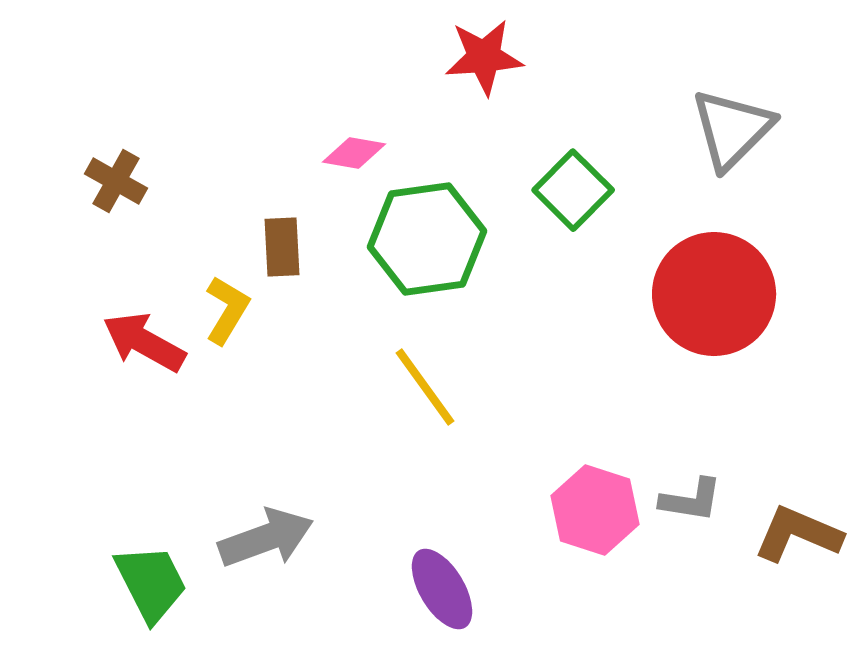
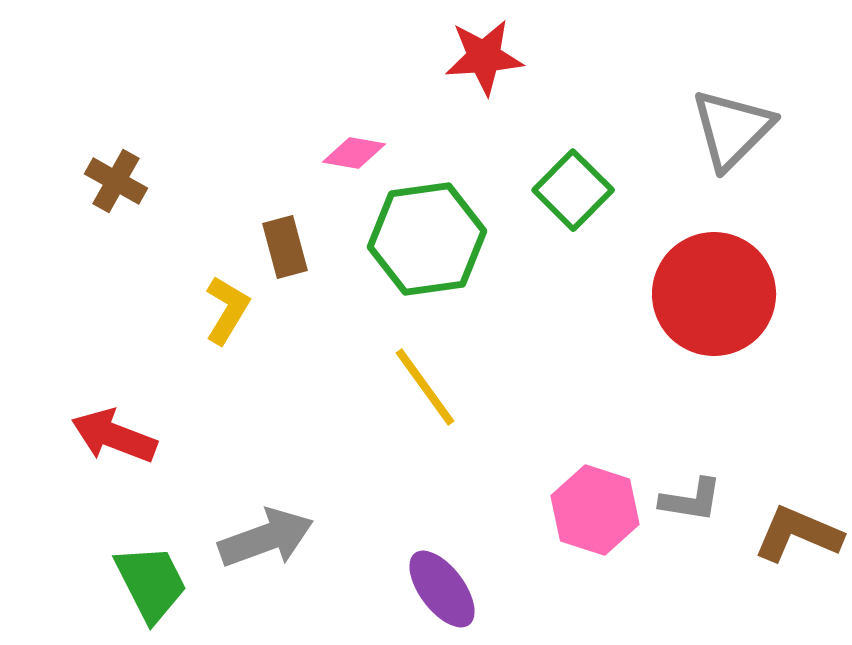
brown rectangle: moved 3 px right; rotated 12 degrees counterclockwise
red arrow: moved 30 px left, 94 px down; rotated 8 degrees counterclockwise
purple ellipse: rotated 6 degrees counterclockwise
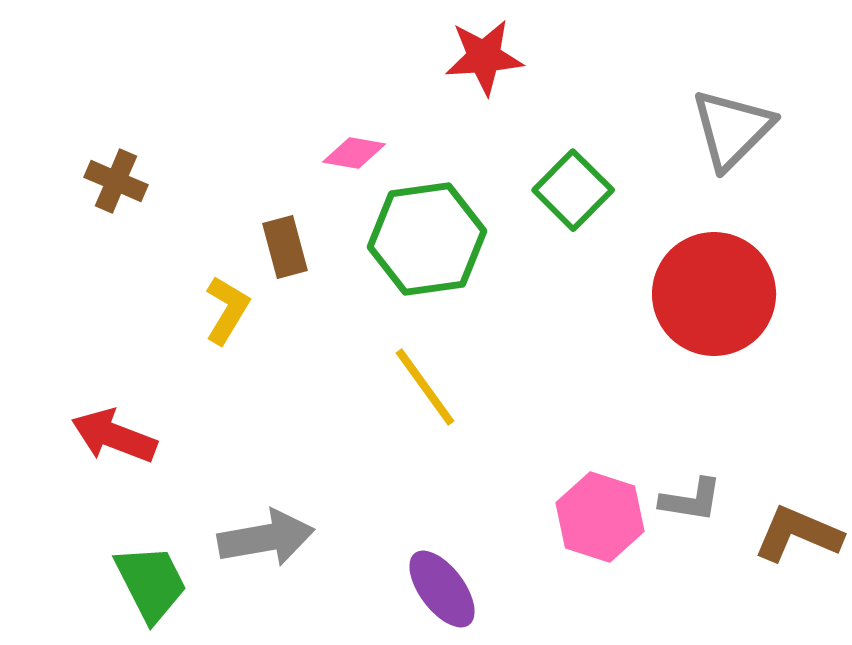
brown cross: rotated 6 degrees counterclockwise
pink hexagon: moved 5 px right, 7 px down
gray arrow: rotated 10 degrees clockwise
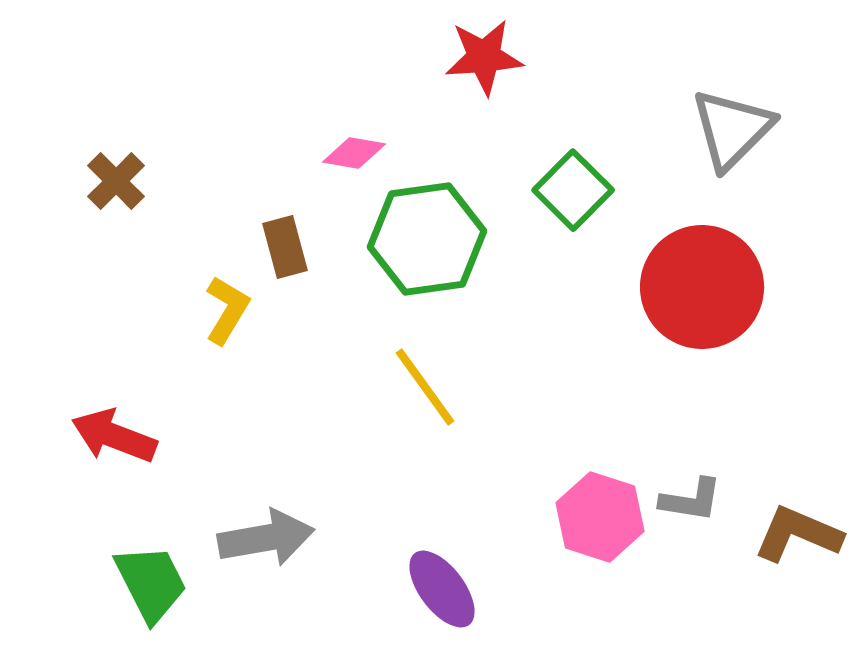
brown cross: rotated 22 degrees clockwise
red circle: moved 12 px left, 7 px up
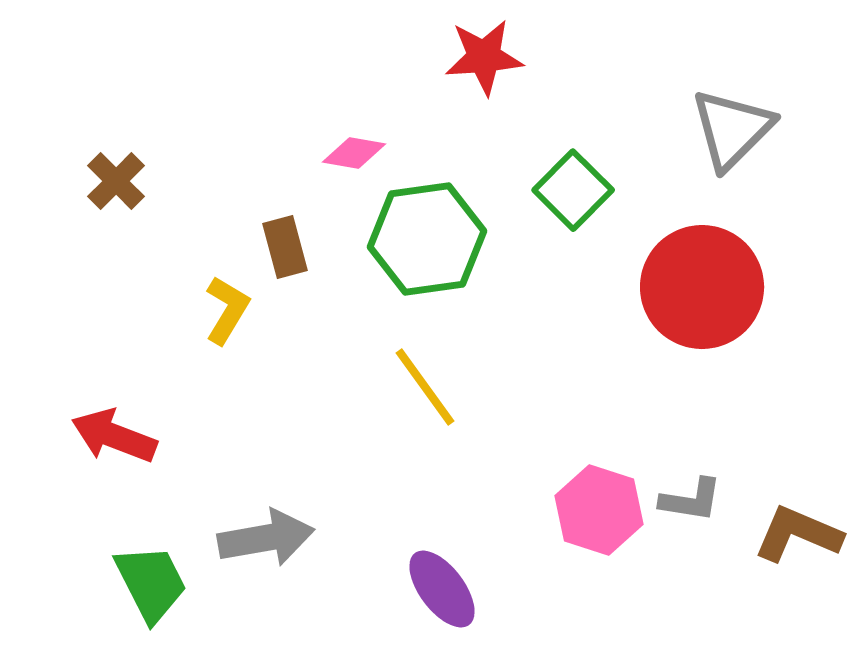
pink hexagon: moved 1 px left, 7 px up
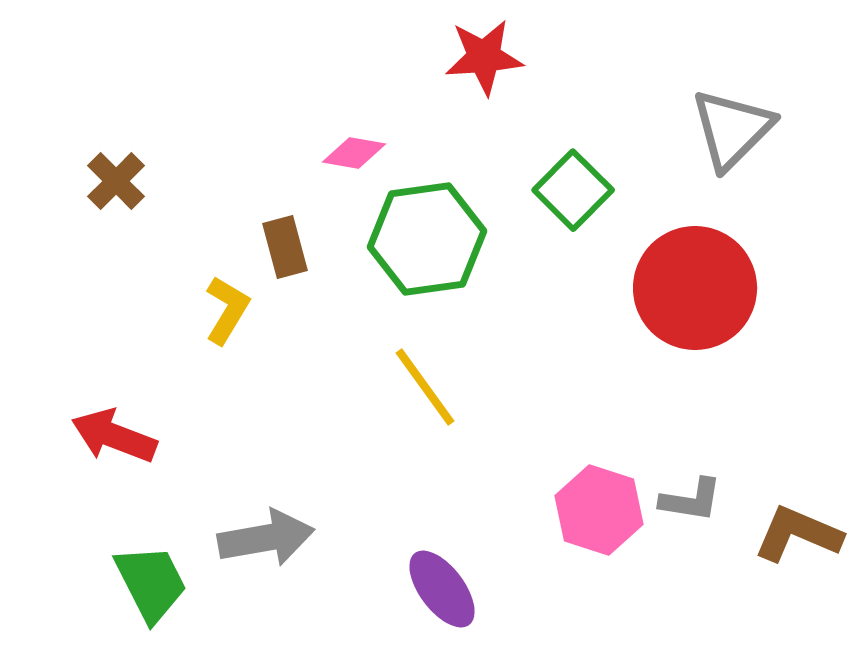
red circle: moved 7 px left, 1 px down
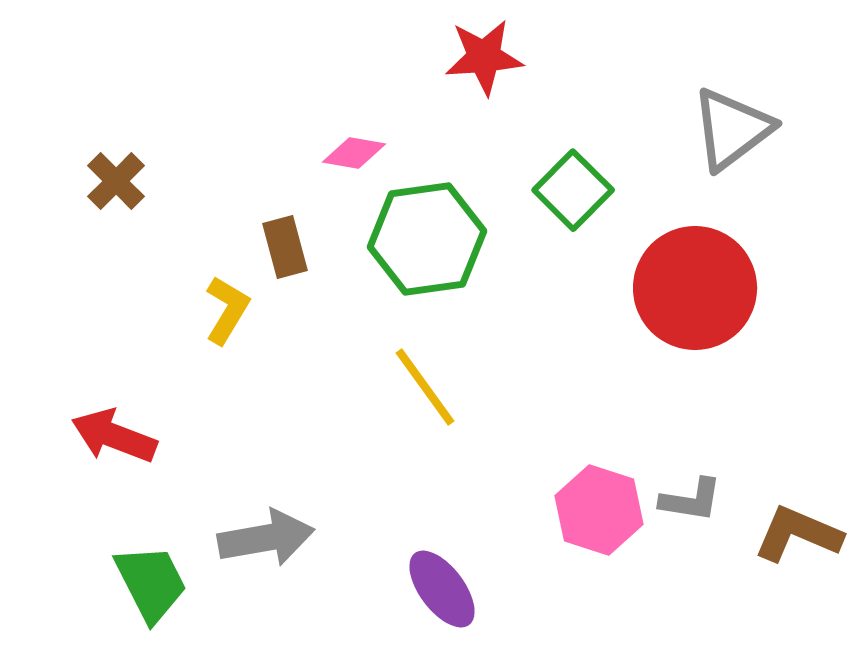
gray triangle: rotated 8 degrees clockwise
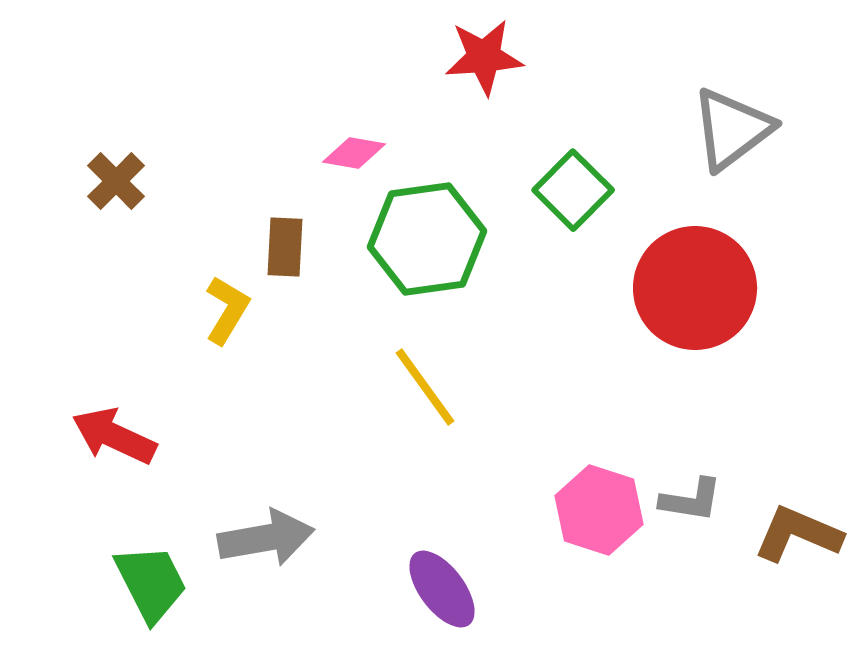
brown rectangle: rotated 18 degrees clockwise
red arrow: rotated 4 degrees clockwise
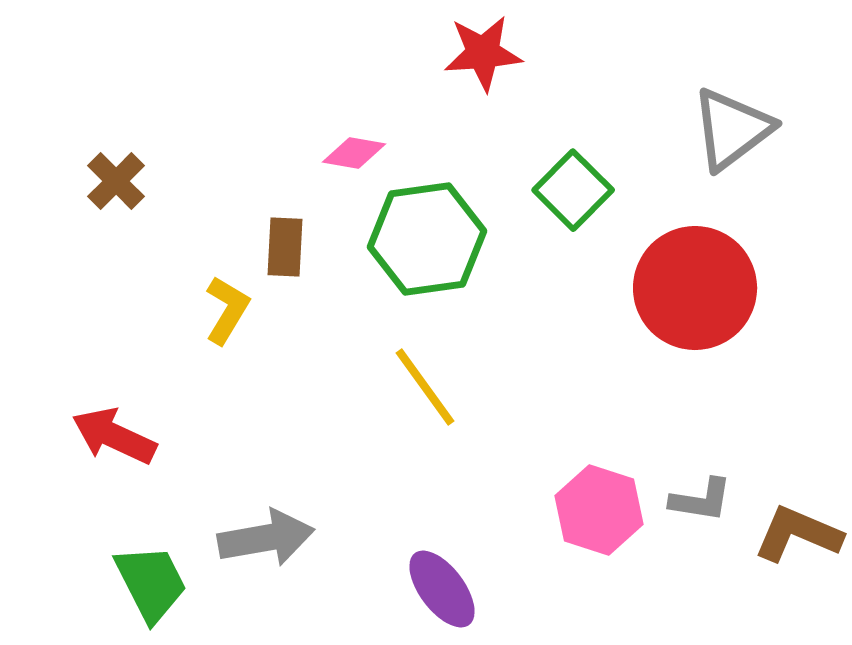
red star: moved 1 px left, 4 px up
gray L-shape: moved 10 px right
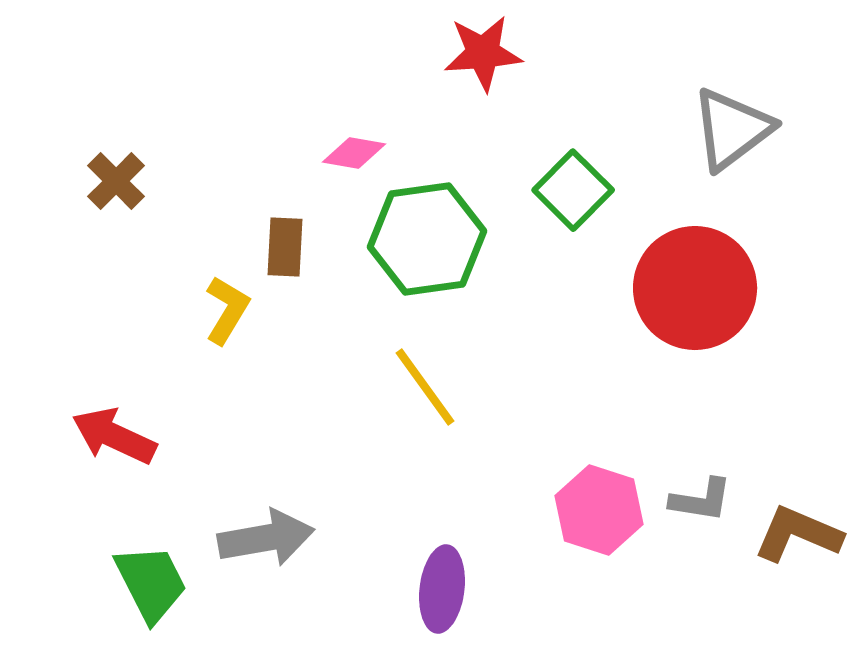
purple ellipse: rotated 44 degrees clockwise
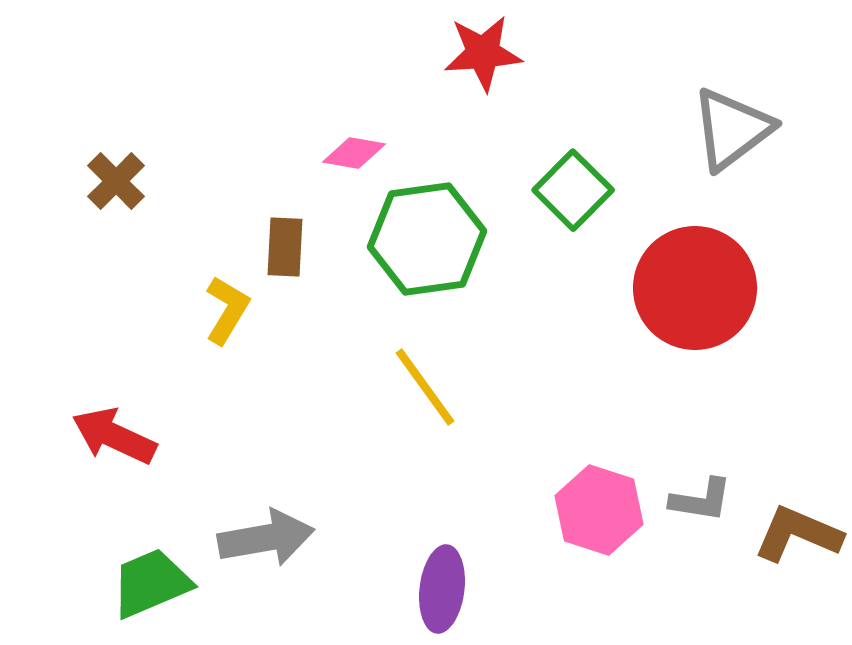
green trapezoid: rotated 86 degrees counterclockwise
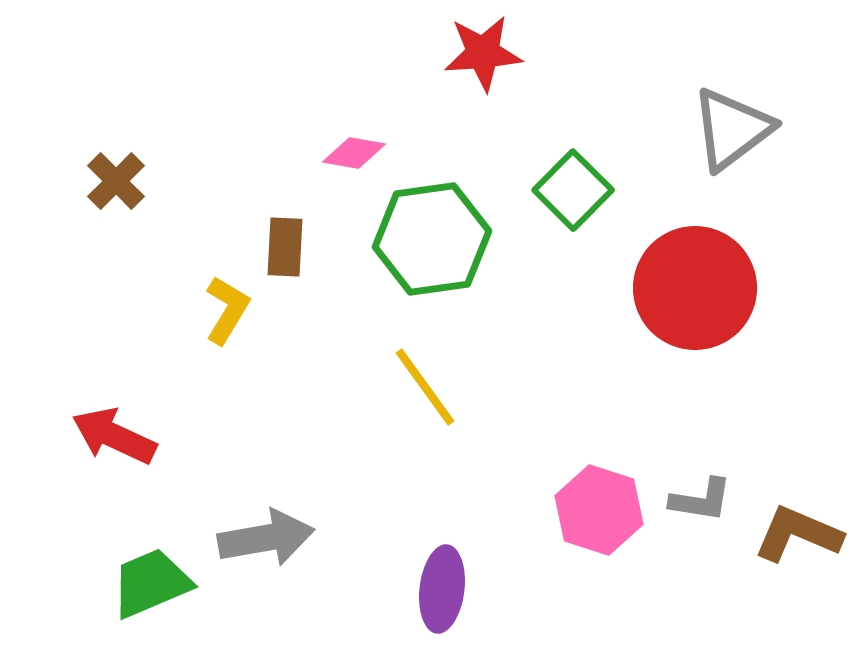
green hexagon: moved 5 px right
